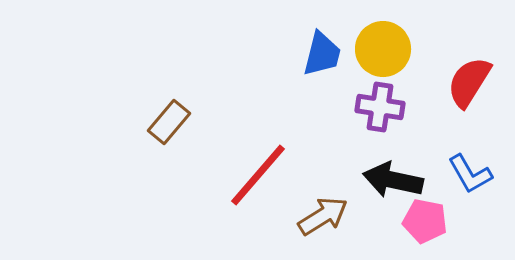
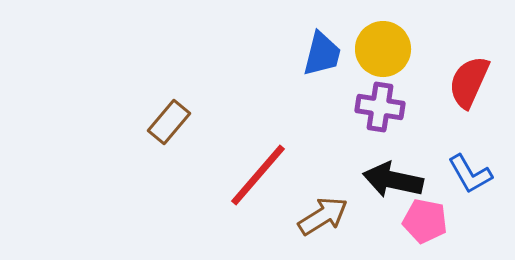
red semicircle: rotated 8 degrees counterclockwise
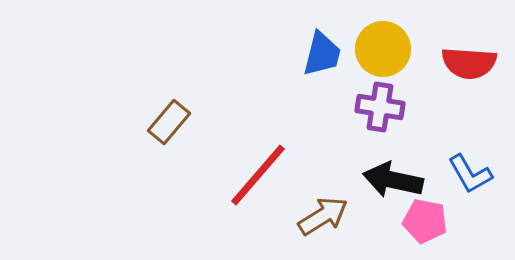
red semicircle: moved 19 px up; rotated 110 degrees counterclockwise
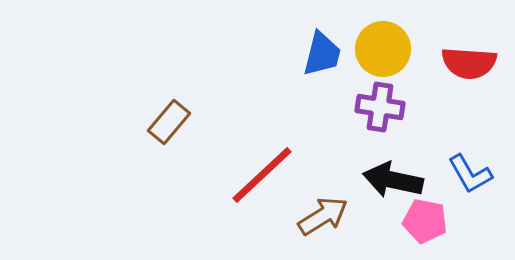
red line: moved 4 px right; rotated 6 degrees clockwise
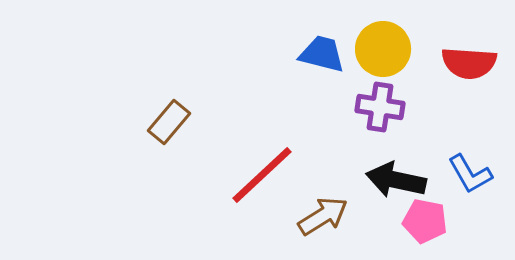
blue trapezoid: rotated 90 degrees counterclockwise
black arrow: moved 3 px right
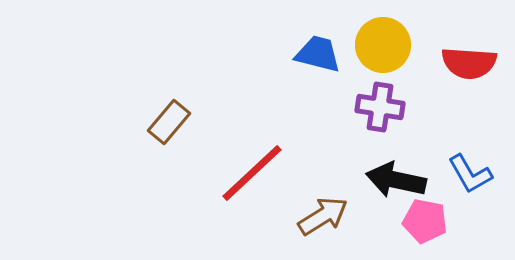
yellow circle: moved 4 px up
blue trapezoid: moved 4 px left
red line: moved 10 px left, 2 px up
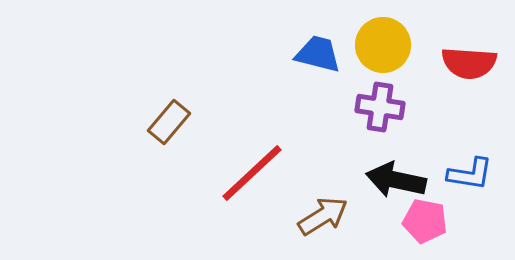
blue L-shape: rotated 51 degrees counterclockwise
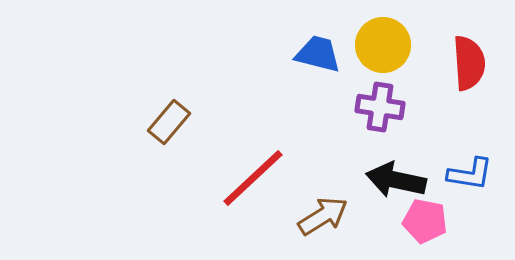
red semicircle: rotated 98 degrees counterclockwise
red line: moved 1 px right, 5 px down
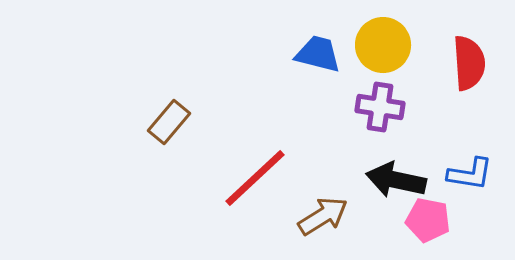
red line: moved 2 px right
pink pentagon: moved 3 px right, 1 px up
